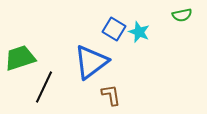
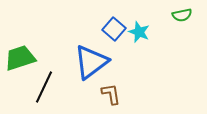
blue square: rotated 10 degrees clockwise
brown L-shape: moved 1 px up
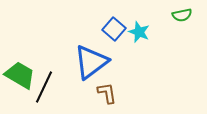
green trapezoid: moved 17 px down; rotated 48 degrees clockwise
brown L-shape: moved 4 px left, 1 px up
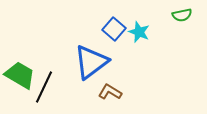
brown L-shape: moved 3 px right, 1 px up; rotated 50 degrees counterclockwise
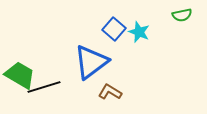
black line: rotated 48 degrees clockwise
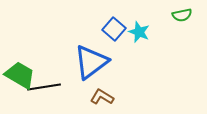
black line: rotated 8 degrees clockwise
brown L-shape: moved 8 px left, 5 px down
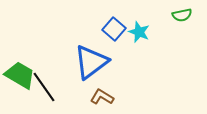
black line: rotated 64 degrees clockwise
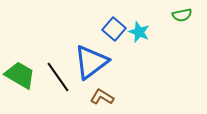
black line: moved 14 px right, 10 px up
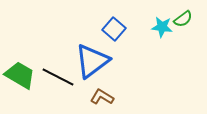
green semicircle: moved 1 px right, 4 px down; rotated 24 degrees counterclockwise
cyan star: moved 23 px right, 5 px up; rotated 15 degrees counterclockwise
blue triangle: moved 1 px right, 1 px up
black line: rotated 28 degrees counterclockwise
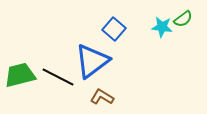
green trapezoid: rotated 44 degrees counterclockwise
